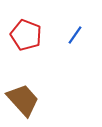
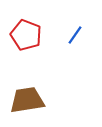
brown trapezoid: moved 4 px right; rotated 57 degrees counterclockwise
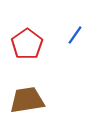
red pentagon: moved 1 px right, 9 px down; rotated 16 degrees clockwise
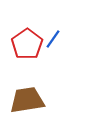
blue line: moved 22 px left, 4 px down
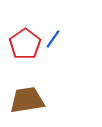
red pentagon: moved 2 px left
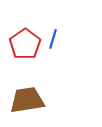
blue line: rotated 18 degrees counterclockwise
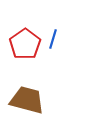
brown trapezoid: rotated 24 degrees clockwise
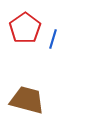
red pentagon: moved 16 px up
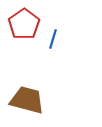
red pentagon: moved 1 px left, 4 px up
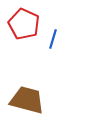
red pentagon: rotated 12 degrees counterclockwise
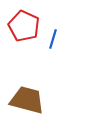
red pentagon: moved 2 px down
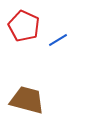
blue line: moved 5 px right, 1 px down; rotated 42 degrees clockwise
